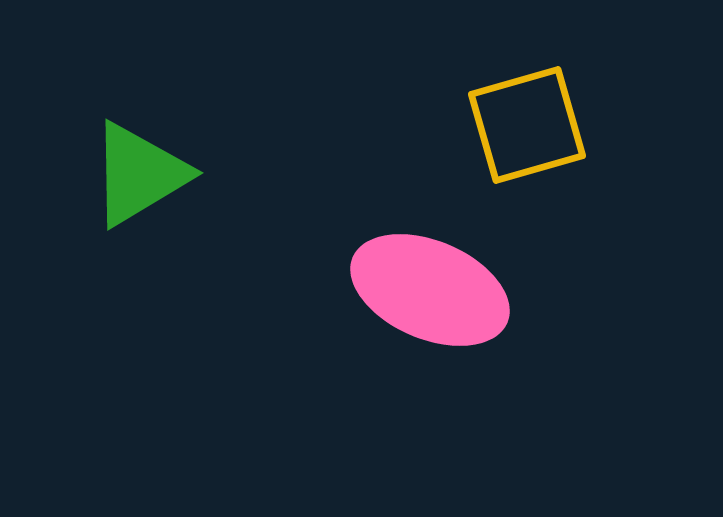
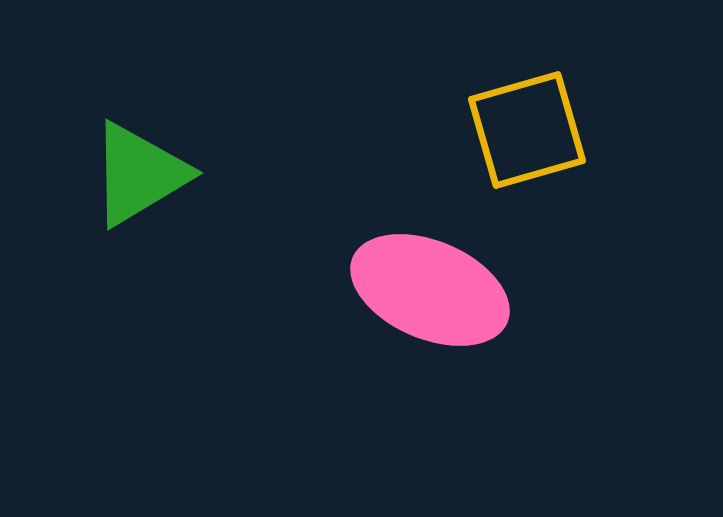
yellow square: moved 5 px down
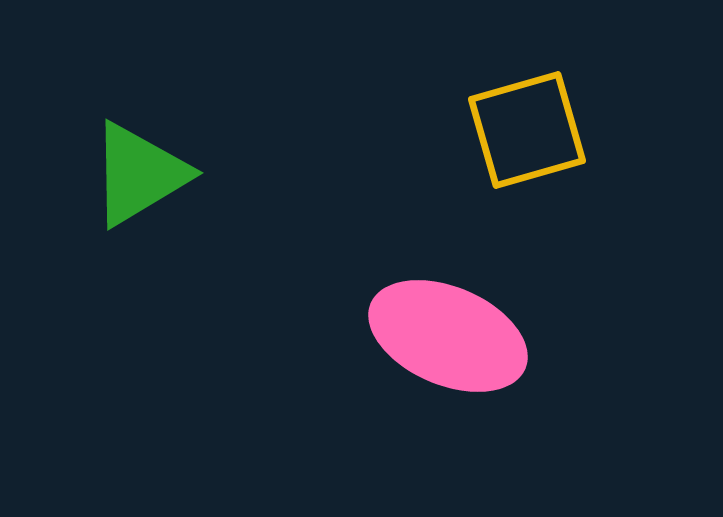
pink ellipse: moved 18 px right, 46 px down
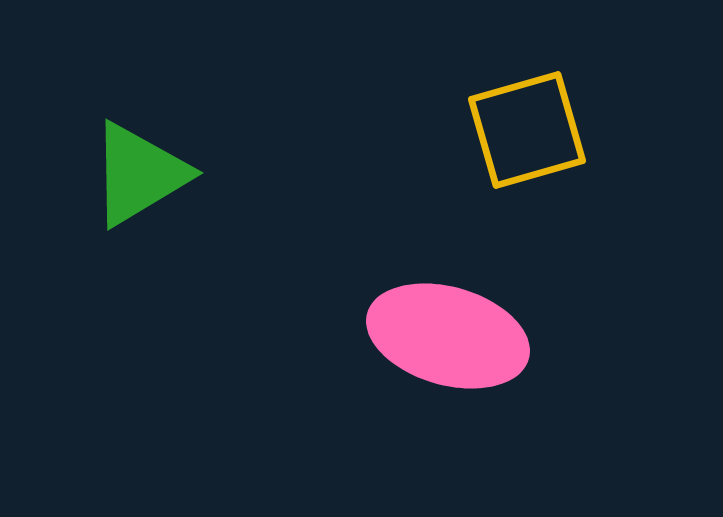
pink ellipse: rotated 7 degrees counterclockwise
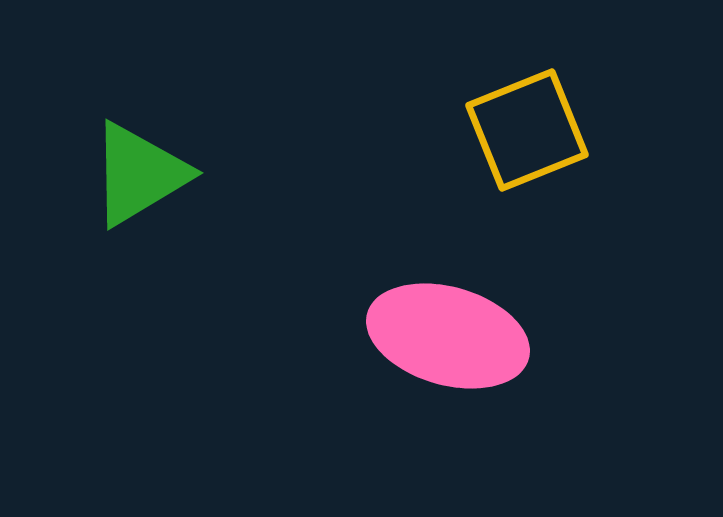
yellow square: rotated 6 degrees counterclockwise
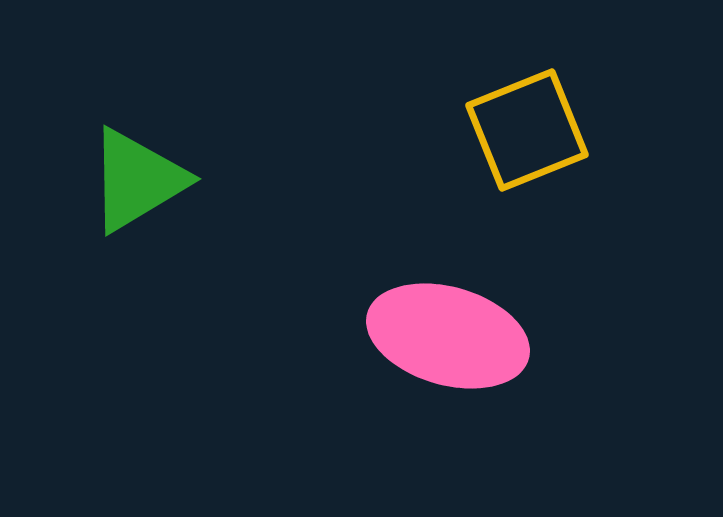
green triangle: moved 2 px left, 6 px down
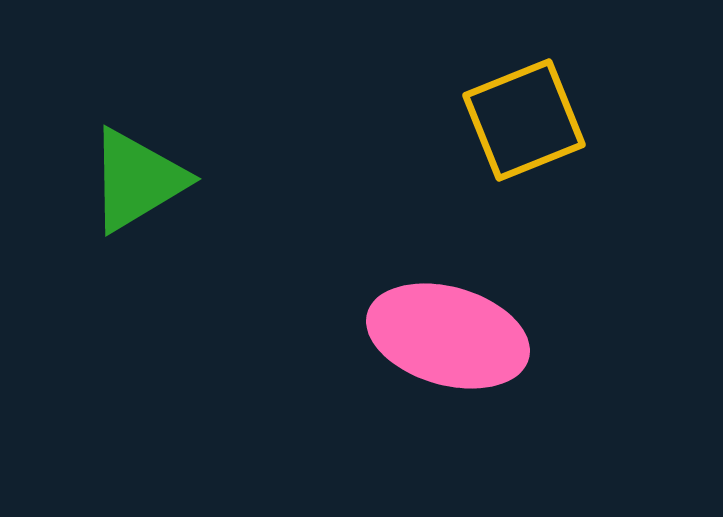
yellow square: moved 3 px left, 10 px up
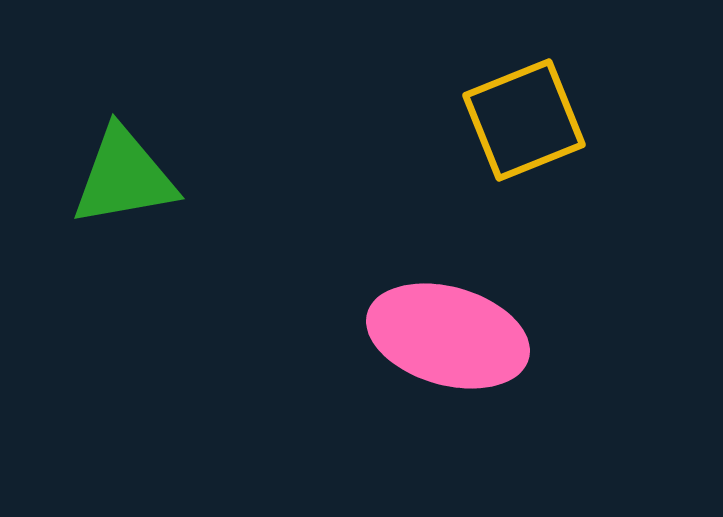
green triangle: moved 13 px left, 3 px up; rotated 21 degrees clockwise
